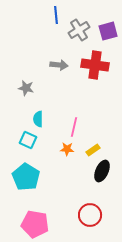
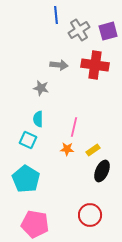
gray star: moved 15 px right
cyan pentagon: moved 2 px down
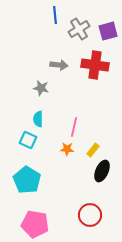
blue line: moved 1 px left
gray cross: moved 1 px up
yellow rectangle: rotated 16 degrees counterclockwise
cyan pentagon: moved 1 px right, 1 px down
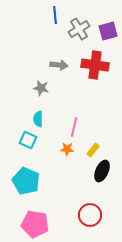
cyan pentagon: moved 1 px left, 1 px down; rotated 8 degrees counterclockwise
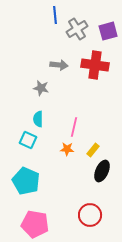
gray cross: moved 2 px left
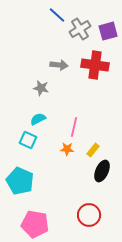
blue line: moved 2 px right; rotated 42 degrees counterclockwise
gray cross: moved 3 px right
cyan semicircle: rotated 63 degrees clockwise
cyan pentagon: moved 6 px left
red circle: moved 1 px left
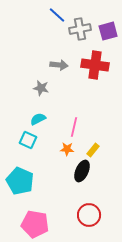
gray cross: rotated 20 degrees clockwise
black ellipse: moved 20 px left
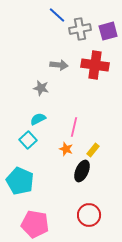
cyan square: rotated 24 degrees clockwise
orange star: moved 1 px left; rotated 16 degrees clockwise
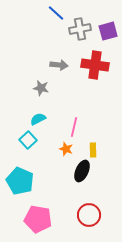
blue line: moved 1 px left, 2 px up
yellow rectangle: rotated 40 degrees counterclockwise
pink pentagon: moved 3 px right, 5 px up
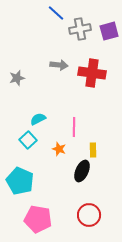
purple square: moved 1 px right
red cross: moved 3 px left, 8 px down
gray star: moved 24 px left, 10 px up; rotated 28 degrees counterclockwise
pink line: rotated 12 degrees counterclockwise
orange star: moved 7 px left
